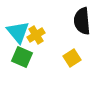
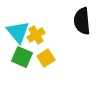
yellow square: moved 26 px left
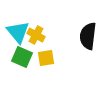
black semicircle: moved 6 px right, 15 px down; rotated 12 degrees clockwise
yellow cross: rotated 30 degrees counterclockwise
yellow square: rotated 24 degrees clockwise
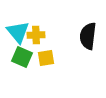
yellow cross: rotated 30 degrees counterclockwise
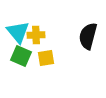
black semicircle: rotated 8 degrees clockwise
green square: moved 1 px left, 1 px up
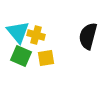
yellow cross: rotated 18 degrees clockwise
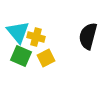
yellow cross: moved 2 px down
yellow square: rotated 18 degrees counterclockwise
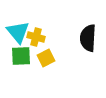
black semicircle: moved 2 px down; rotated 12 degrees counterclockwise
green square: rotated 25 degrees counterclockwise
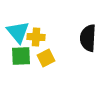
yellow cross: rotated 12 degrees counterclockwise
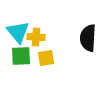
yellow square: rotated 18 degrees clockwise
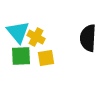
yellow cross: rotated 24 degrees clockwise
